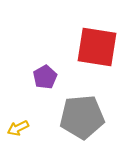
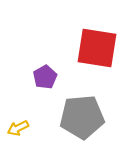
red square: moved 1 px down
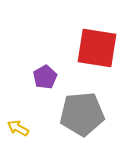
gray pentagon: moved 3 px up
yellow arrow: rotated 55 degrees clockwise
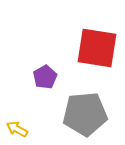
gray pentagon: moved 3 px right
yellow arrow: moved 1 px left, 1 px down
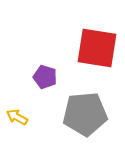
purple pentagon: rotated 25 degrees counterclockwise
yellow arrow: moved 12 px up
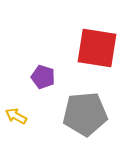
purple pentagon: moved 2 px left
yellow arrow: moved 1 px left, 1 px up
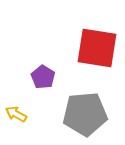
purple pentagon: rotated 15 degrees clockwise
yellow arrow: moved 2 px up
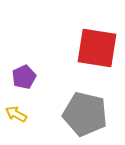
purple pentagon: moved 19 px left; rotated 15 degrees clockwise
gray pentagon: rotated 18 degrees clockwise
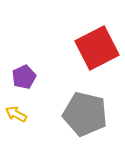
red square: rotated 36 degrees counterclockwise
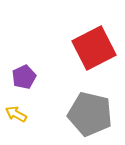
red square: moved 3 px left
gray pentagon: moved 5 px right
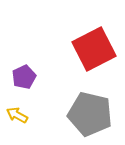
red square: moved 1 px down
yellow arrow: moved 1 px right, 1 px down
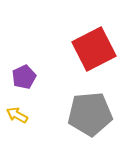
gray pentagon: rotated 18 degrees counterclockwise
